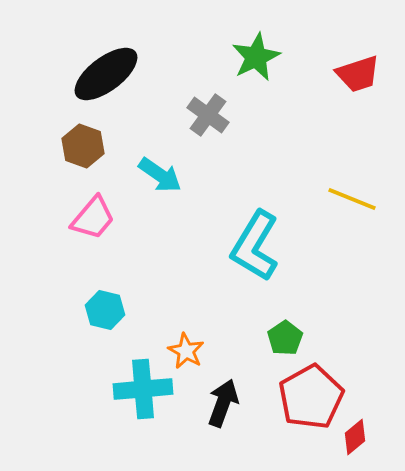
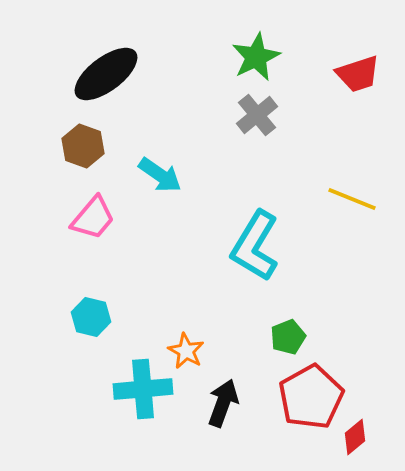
gray cross: moved 49 px right; rotated 15 degrees clockwise
cyan hexagon: moved 14 px left, 7 px down
green pentagon: moved 3 px right, 1 px up; rotated 12 degrees clockwise
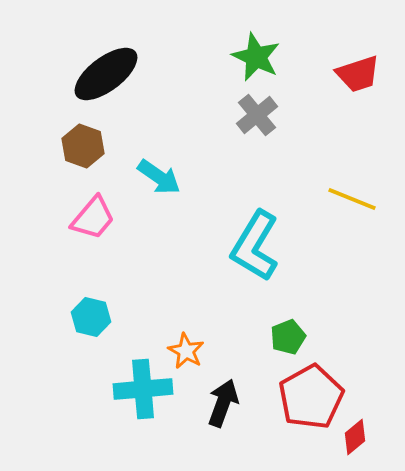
green star: rotated 21 degrees counterclockwise
cyan arrow: moved 1 px left, 2 px down
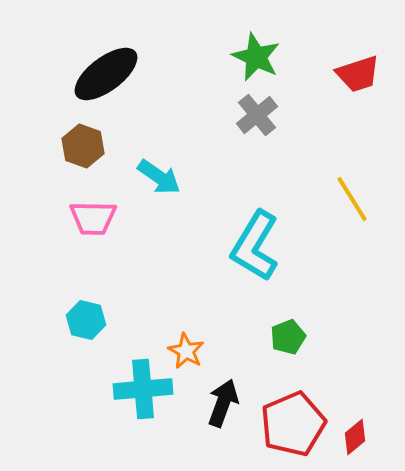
yellow line: rotated 36 degrees clockwise
pink trapezoid: rotated 51 degrees clockwise
cyan hexagon: moved 5 px left, 3 px down
red pentagon: moved 18 px left, 27 px down; rotated 6 degrees clockwise
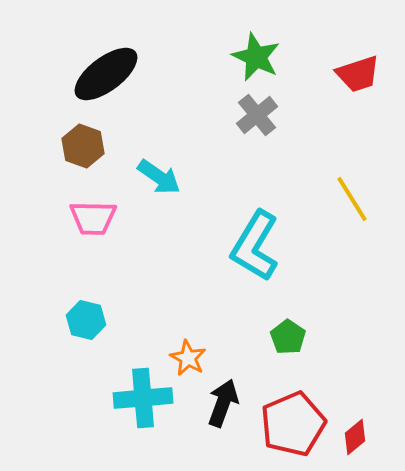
green pentagon: rotated 16 degrees counterclockwise
orange star: moved 2 px right, 7 px down
cyan cross: moved 9 px down
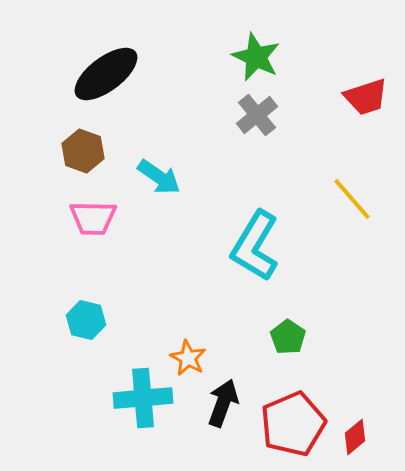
red trapezoid: moved 8 px right, 23 px down
brown hexagon: moved 5 px down
yellow line: rotated 9 degrees counterclockwise
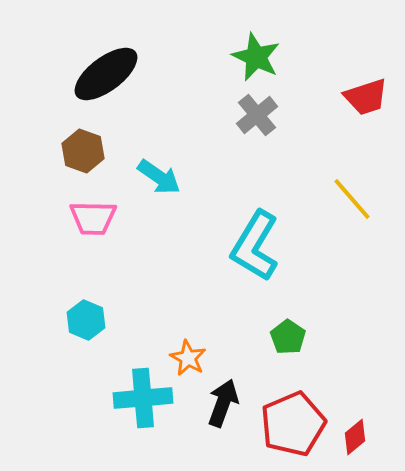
cyan hexagon: rotated 9 degrees clockwise
